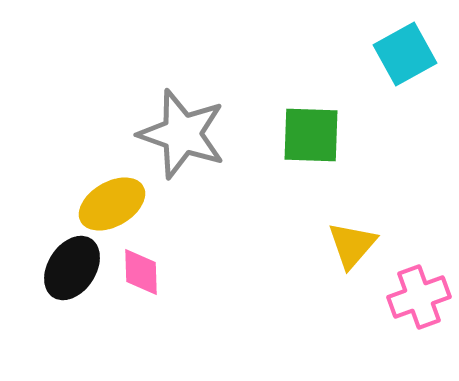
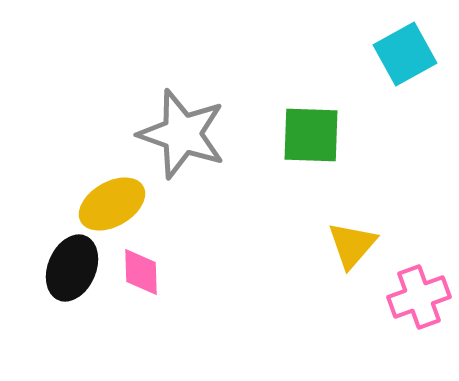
black ellipse: rotated 10 degrees counterclockwise
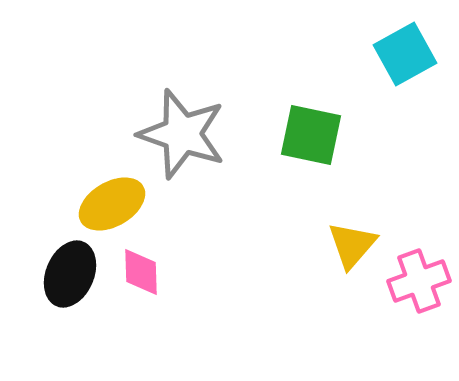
green square: rotated 10 degrees clockwise
black ellipse: moved 2 px left, 6 px down
pink cross: moved 16 px up
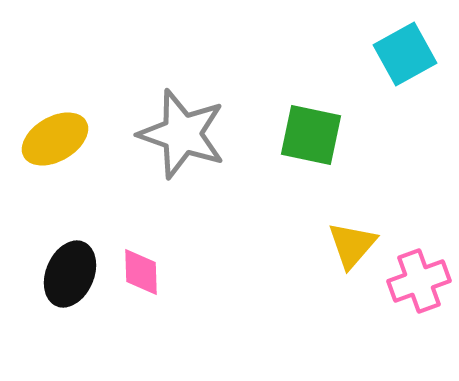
yellow ellipse: moved 57 px left, 65 px up
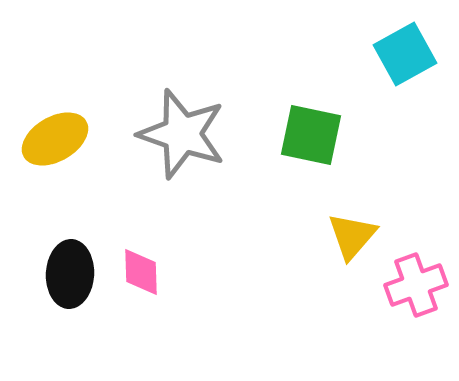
yellow triangle: moved 9 px up
black ellipse: rotated 20 degrees counterclockwise
pink cross: moved 3 px left, 4 px down
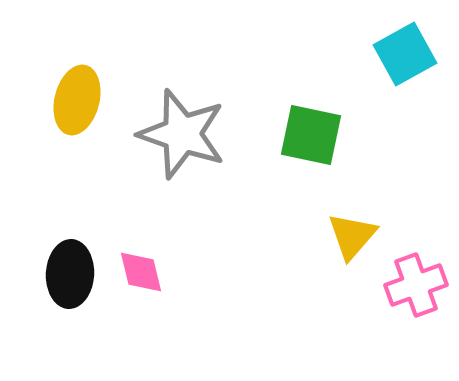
yellow ellipse: moved 22 px right, 39 px up; rotated 46 degrees counterclockwise
pink diamond: rotated 12 degrees counterclockwise
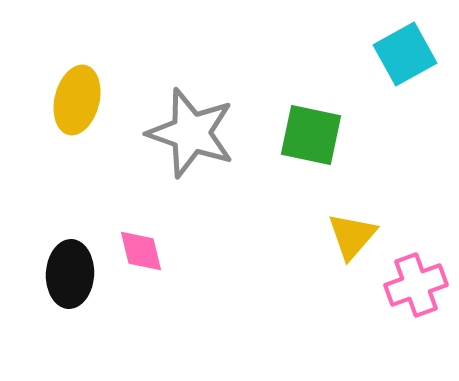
gray star: moved 9 px right, 1 px up
pink diamond: moved 21 px up
